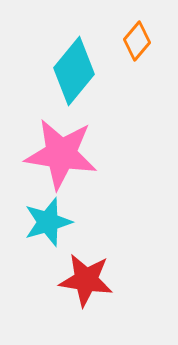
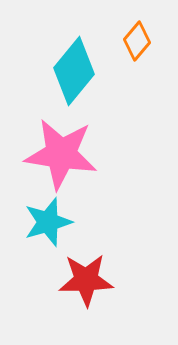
red star: rotated 10 degrees counterclockwise
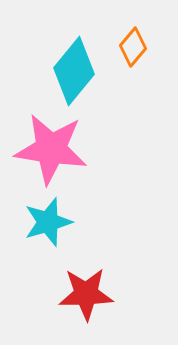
orange diamond: moved 4 px left, 6 px down
pink star: moved 10 px left, 5 px up
red star: moved 14 px down
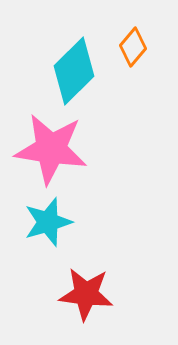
cyan diamond: rotated 6 degrees clockwise
red star: rotated 8 degrees clockwise
